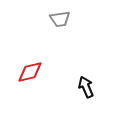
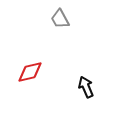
gray trapezoid: rotated 70 degrees clockwise
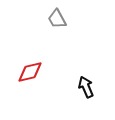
gray trapezoid: moved 3 px left
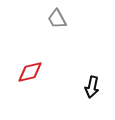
black arrow: moved 6 px right; rotated 145 degrees counterclockwise
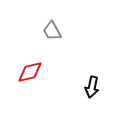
gray trapezoid: moved 5 px left, 12 px down
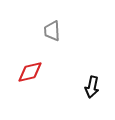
gray trapezoid: rotated 25 degrees clockwise
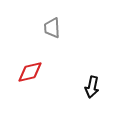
gray trapezoid: moved 3 px up
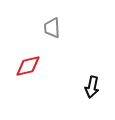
red diamond: moved 2 px left, 6 px up
